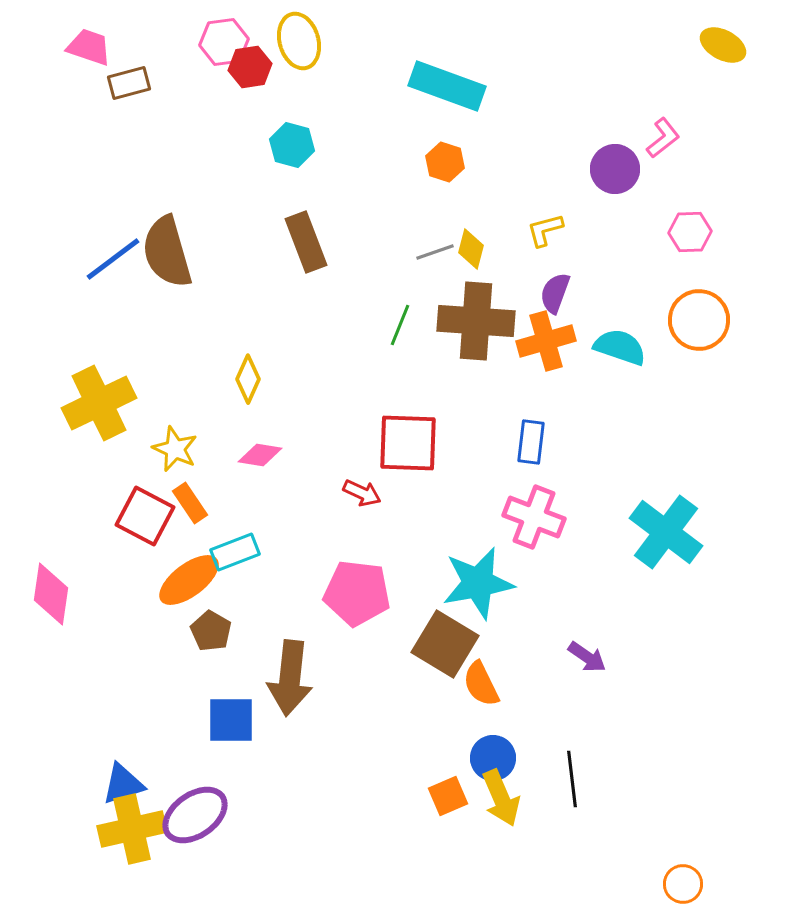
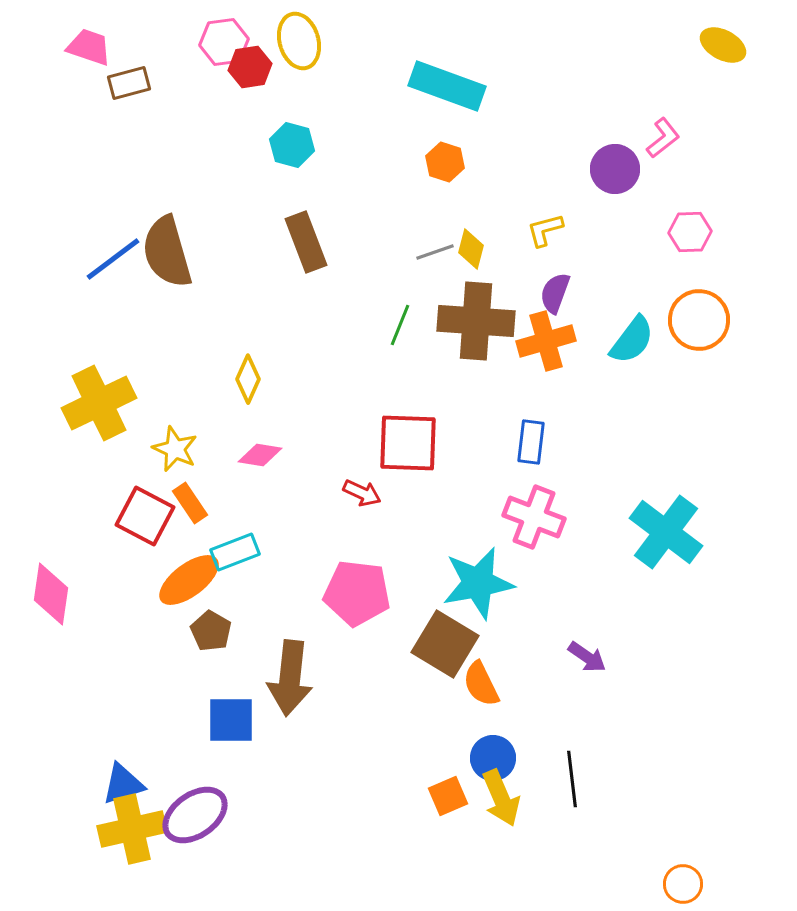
cyan semicircle at (620, 347): moved 12 px right, 7 px up; rotated 108 degrees clockwise
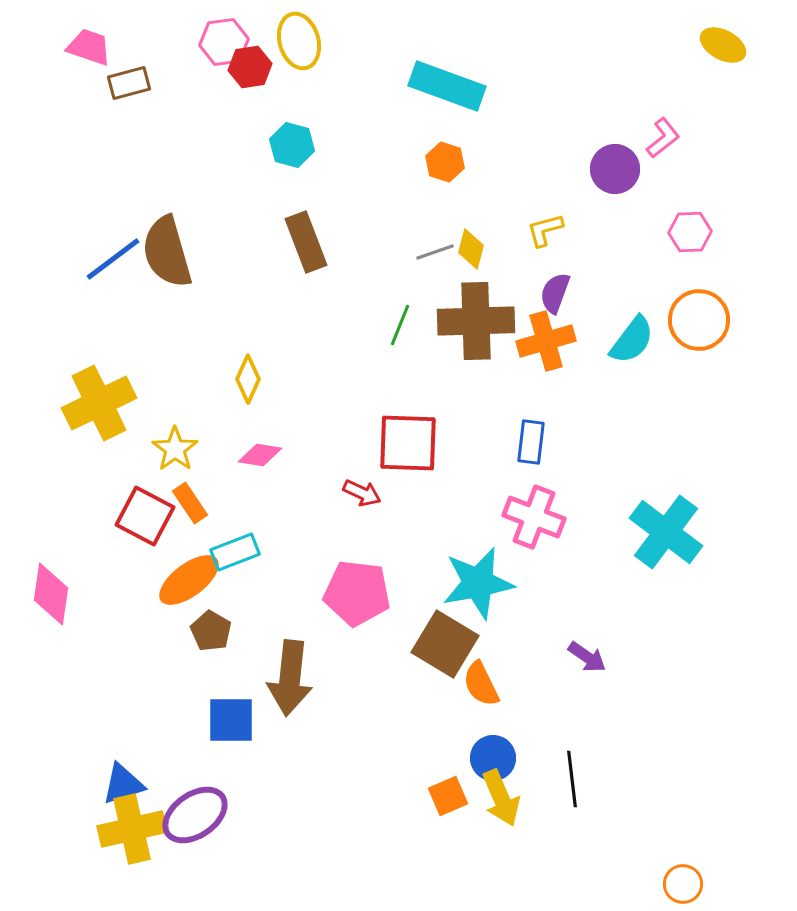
brown cross at (476, 321): rotated 6 degrees counterclockwise
yellow star at (175, 449): rotated 12 degrees clockwise
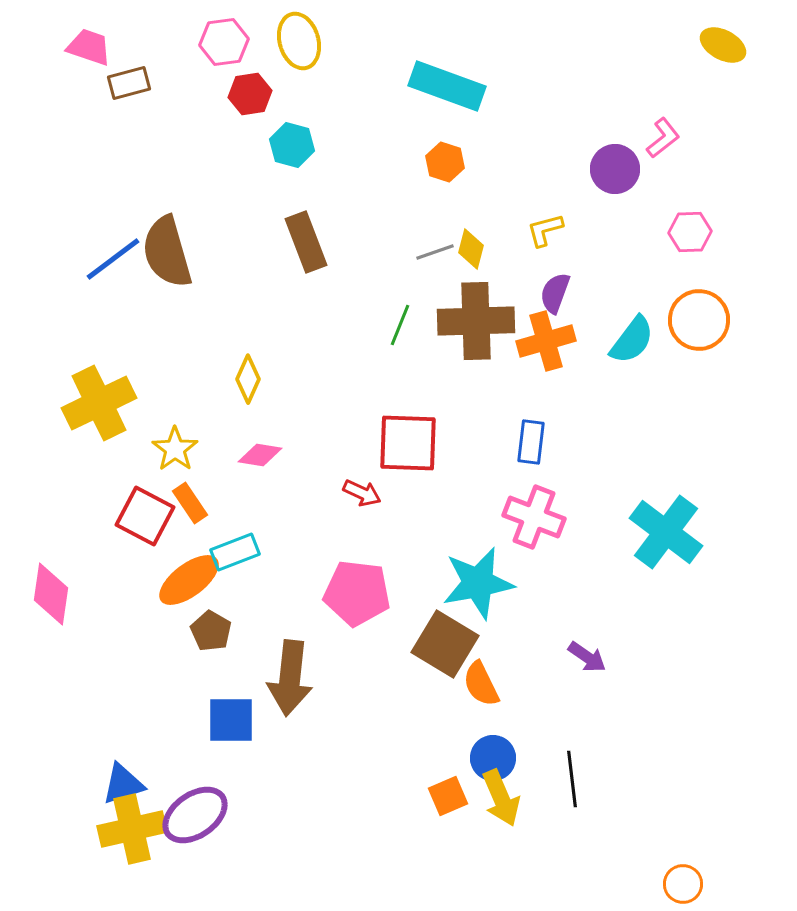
red hexagon at (250, 67): moved 27 px down
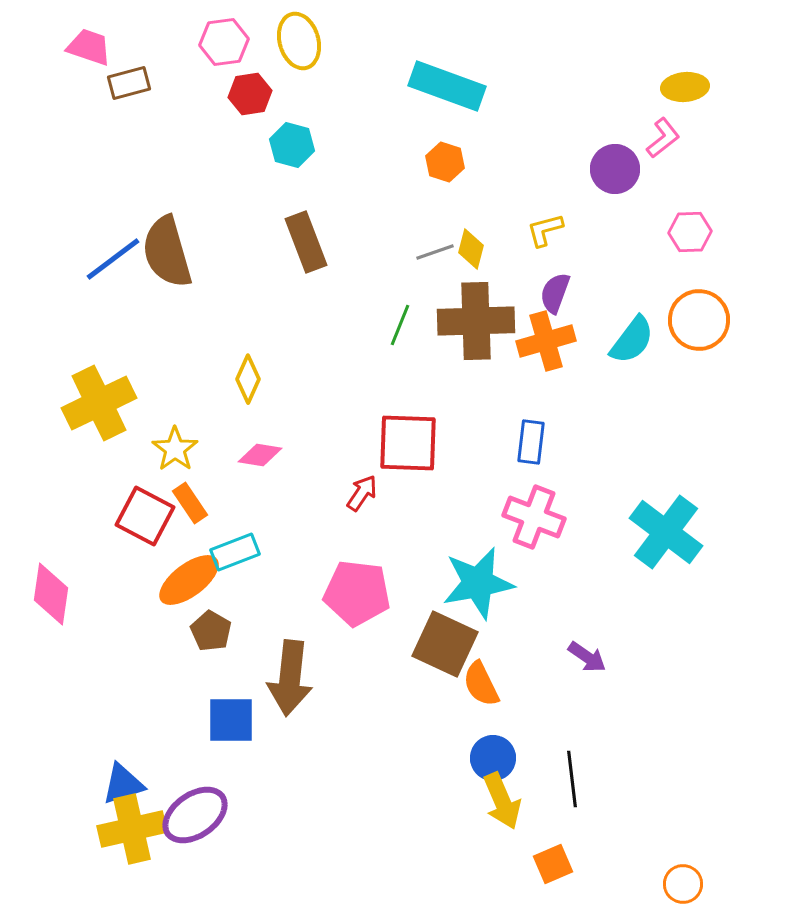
yellow ellipse at (723, 45): moved 38 px left, 42 px down; rotated 33 degrees counterclockwise
red arrow at (362, 493): rotated 81 degrees counterclockwise
brown square at (445, 644): rotated 6 degrees counterclockwise
orange square at (448, 796): moved 105 px right, 68 px down
yellow arrow at (501, 798): moved 1 px right, 3 px down
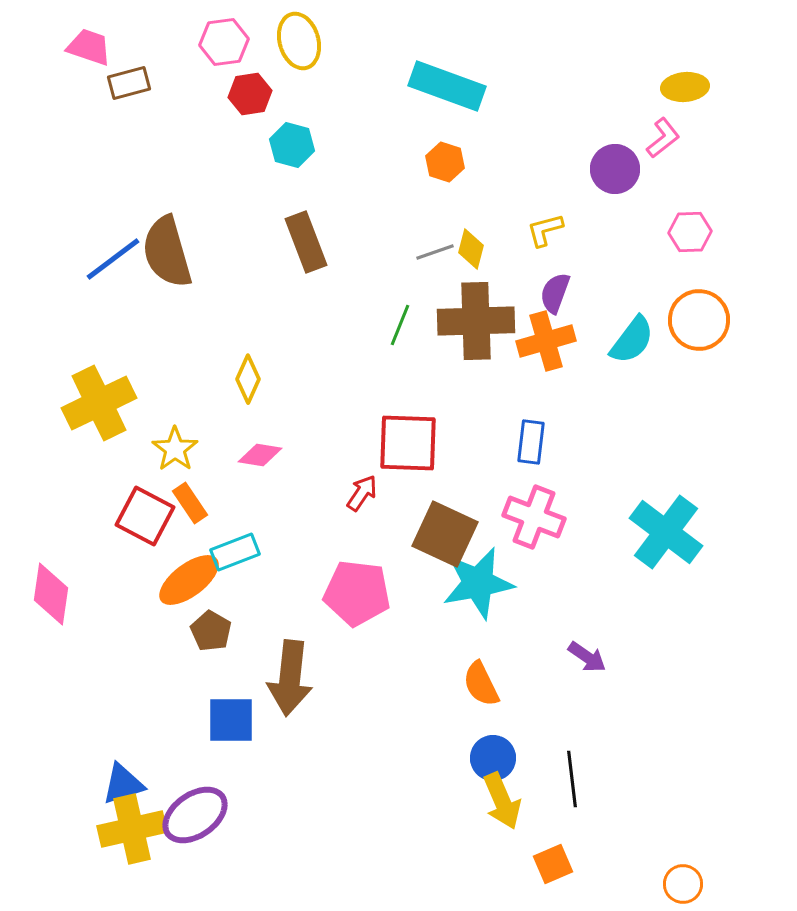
brown square at (445, 644): moved 110 px up
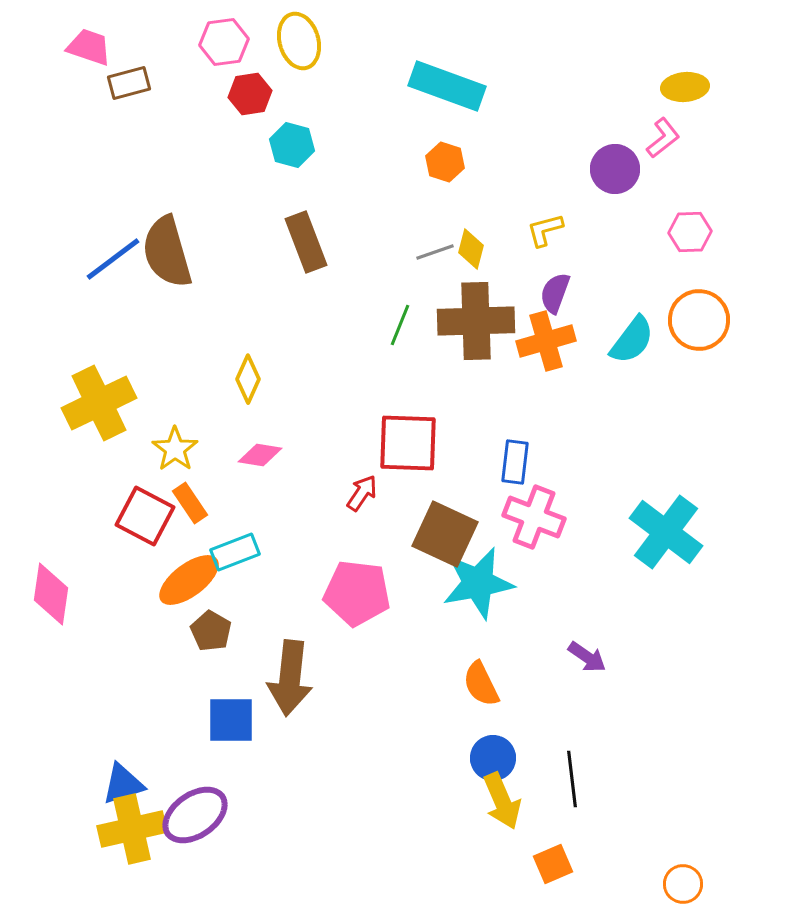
blue rectangle at (531, 442): moved 16 px left, 20 px down
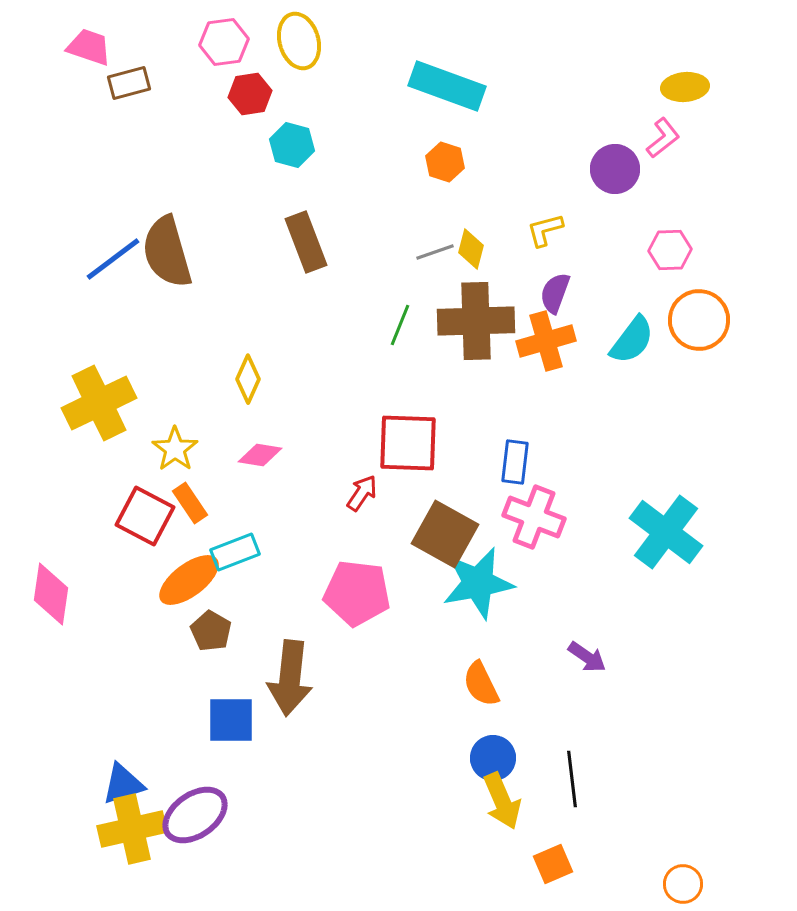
pink hexagon at (690, 232): moved 20 px left, 18 px down
brown square at (445, 534): rotated 4 degrees clockwise
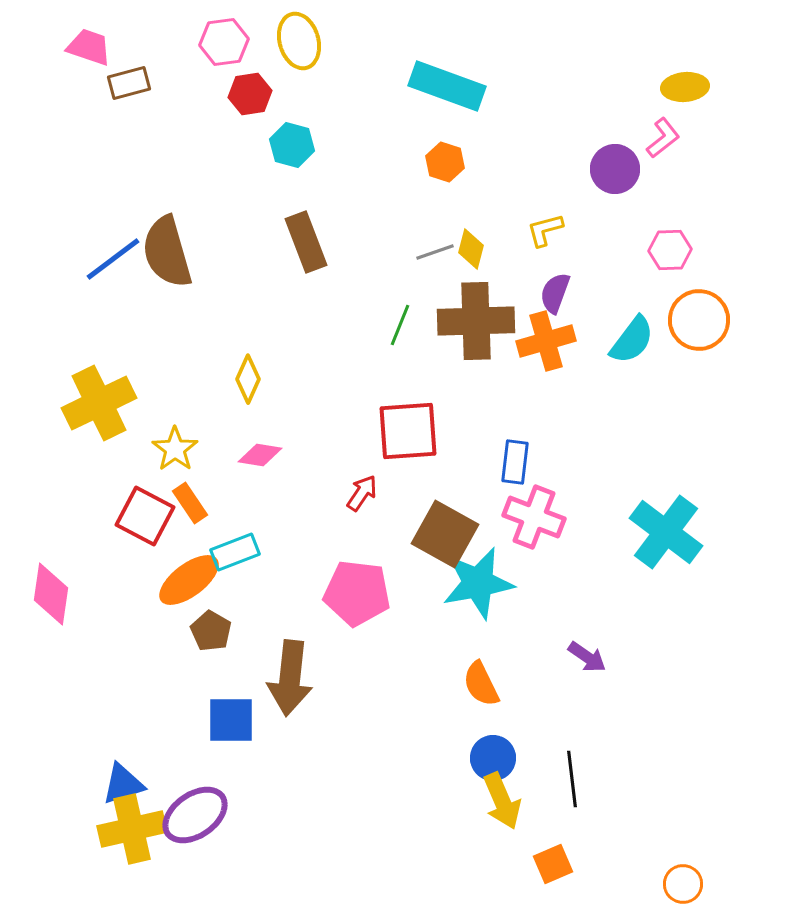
red square at (408, 443): moved 12 px up; rotated 6 degrees counterclockwise
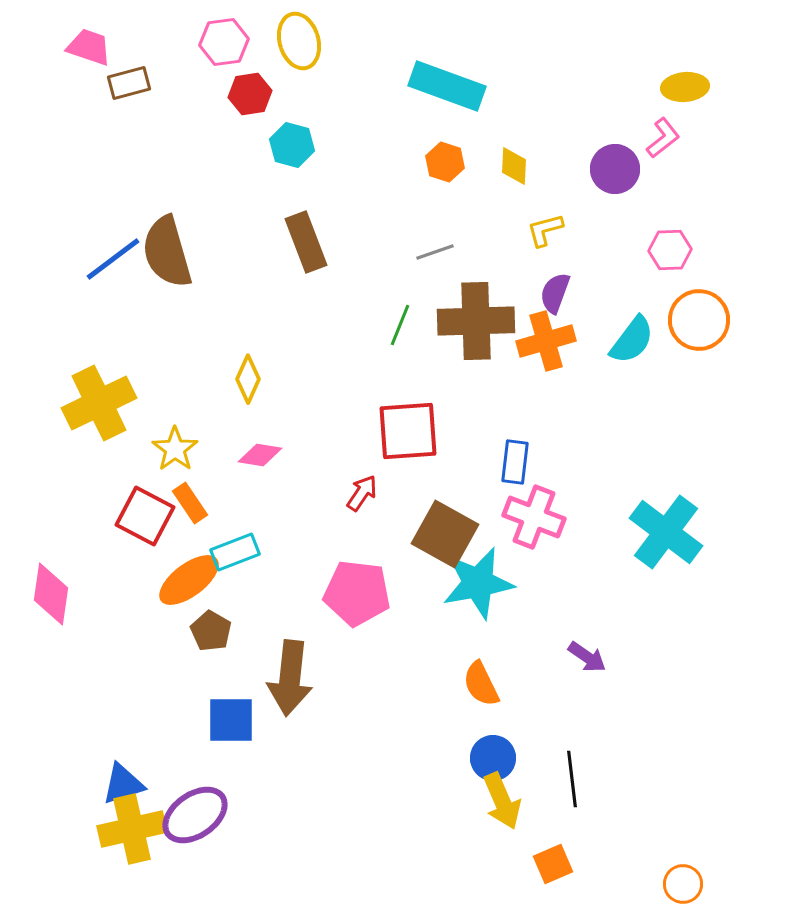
yellow diamond at (471, 249): moved 43 px right, 83 px up; rotated 12 degrees counterclockwise
